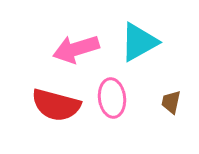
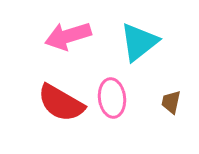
cyan triangle: rotated 9 degrees counterclockwise
pink arrow: moved 8 px left, 13 px up
red semicircle: moved 5 px right, 2 px up; rotated 15 degrees clockwise
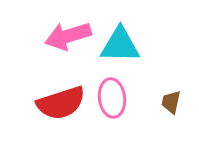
cyan triangle: moved 19 px left, 3 px down; rotated 39 degrees clockwise
red semicircle: rotated 48 degrees counterclockwise
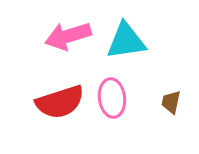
cyan triangle: moved 6 px right, 4 px up; rotated 9 degrees counterclockwise
red semicircle: moved 1 px left, 1 px up
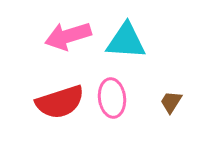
cyan triangle: rotated 12 degrees clockwise
brown trapezoid: rotated 20 degrees clockwise
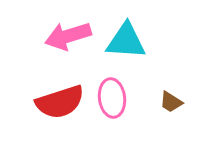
brown trapezoid: rotated 90 degrees counterclockwise
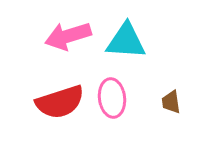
brown trapezoid: rotated 50 degrees clockwise
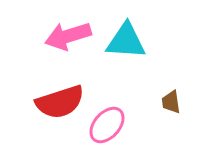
pink ellipse: moved 5 px left, 27 px down; rotated 48 degrees clockwise
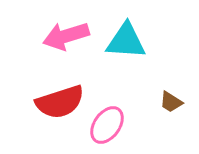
pink arrow: moved 2 px left
brown trapezoid: rotated 50 degrees counterclockwise
pink ellipse: rotated 6 degrees counterclockwise
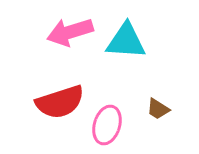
pink arrow: moved 4 px right, 4 px up
brown trapezoid: moved 13 px left, 7 px down
pink ellipse: rotated 18 degrees counterclockwise
